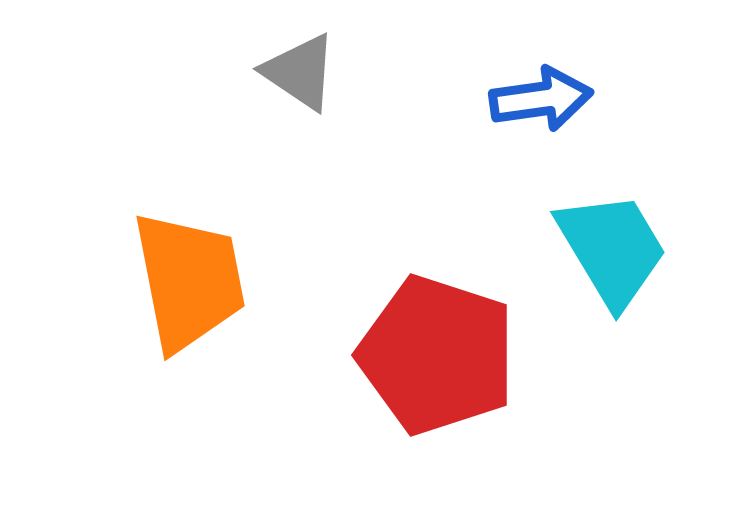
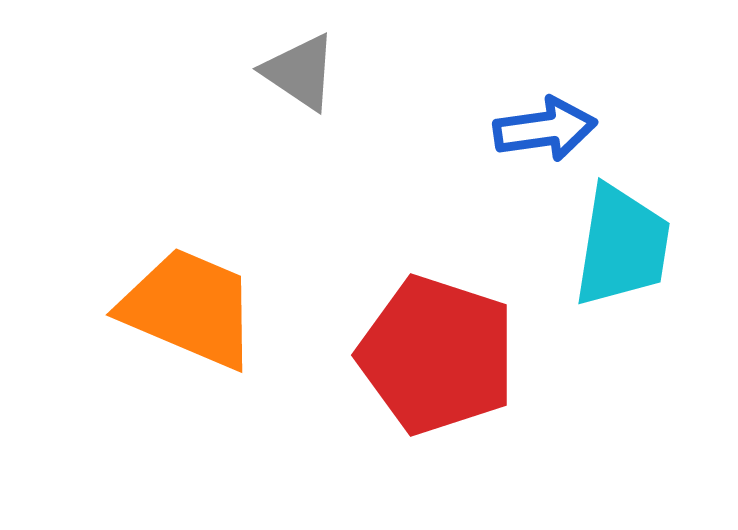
blue arrow: moved 4 px right, 30 px down
cyan trapezoid: moved 10 px right, 3 px up; rotated 40 degrees clockwise
orange trapezoid: moved 27 px down; rotated 56 degrees counterclockwise
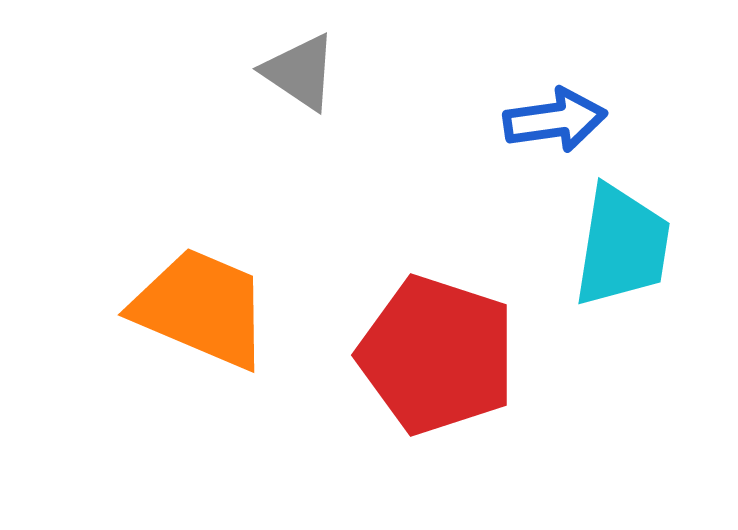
blue arrow: moved 10 px right, 9 px up
orange trapezoid: moved 12 px right
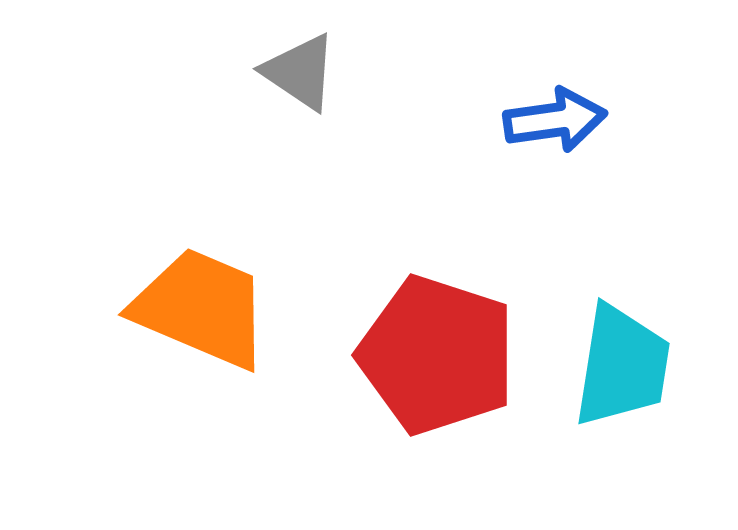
cyan trapezoid: moved 120 px down
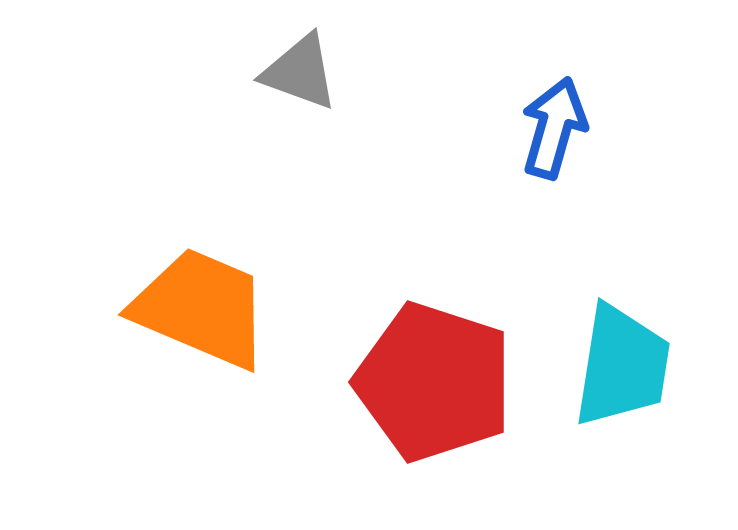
gray triangle: rotated 14 degrees counterclockwise
blue arrow: moved 1 px left, 8 px down; rotated 66 degrees counterclockwise
red pentagon: moved 3 px left, 27 px down
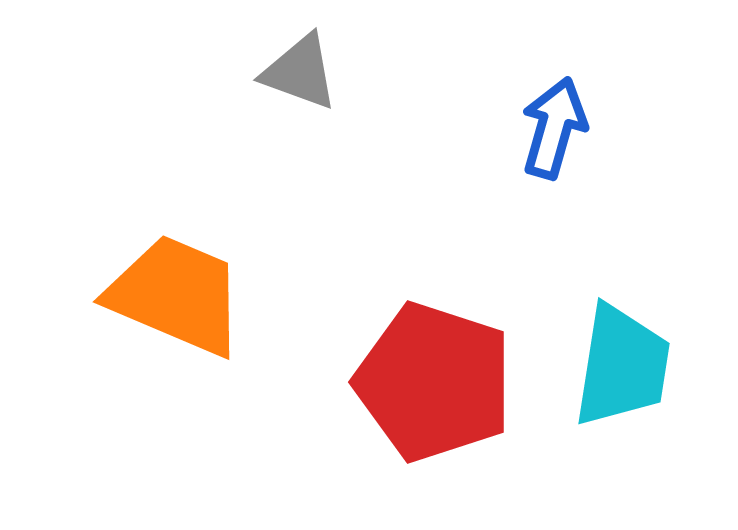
orange trapezoid: moved 25 px left, 13 px up
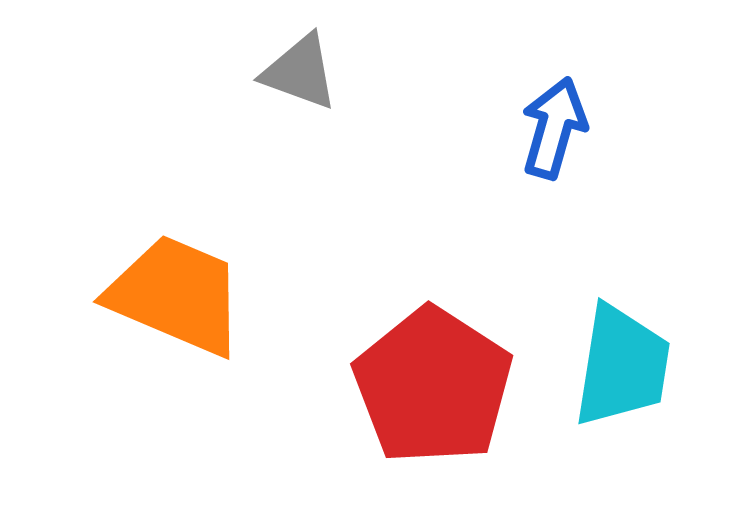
red pentagon: moved 1 px left, 4 px down; rotated 15 degrees clockwise
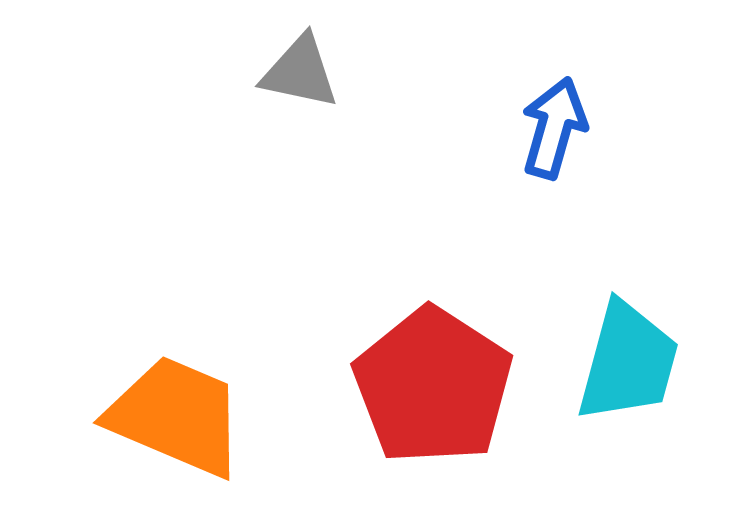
gray triangle: rotated 8 degrees counterclockwise
orange trapezoid: moved 121 px down
cyan trapezoid: moved 6 px right, 4 px up; rotated 6 degrees clockwise
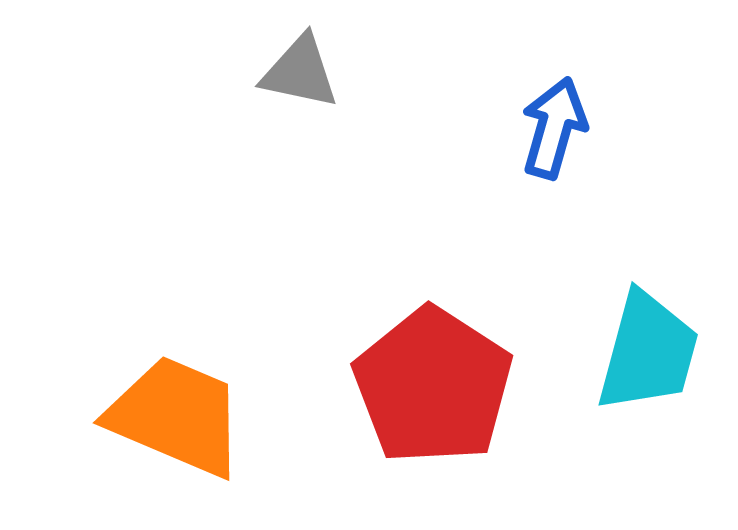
cyan trapezoid: moved 20 px right, 10 px up
